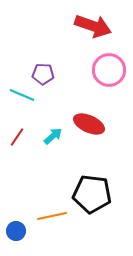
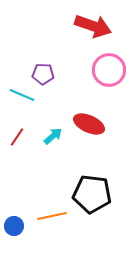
blue circle: moved 2 px left, 5 px up
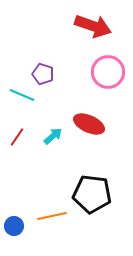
pink circle: moved 1 px left, 2 px down
purple pentagon: rotated 15 degrees clockwise
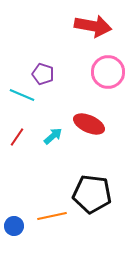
red arrow: rotated 9 degrees counterclockwise
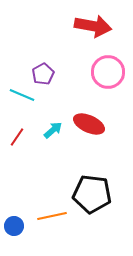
purple pentagon: rotated 25 degrees clockwise
cyan arrow: moved 6 px up
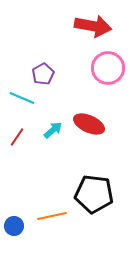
pink circle: moved 4 px up
cyan line: moved 3 px down
black pentagon: moved 2 px right
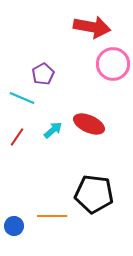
red arrow: moved 1 px left, 1 px down
pink circle: moved 5 px right, 4 px up
orange line: rotated 12 degrees clockwise
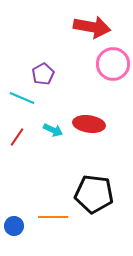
red ellipse: rotated 16 degrees counterclockwise
cyan arrow: rotated 66 degrees clockwise
orange line: moved 1 px right, 1 px down
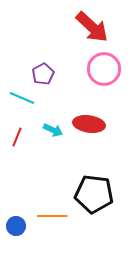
red arrow: rotated 33 degrees clockwise
pink circle: moved 9 px left, 5 px down
red line: rotated 12 degrees counterclockwise
orange line: moved 1 px left, 1 px up
blue circle: moved 2 px right
